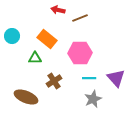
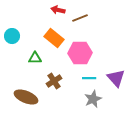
orange rectangle: moved 7 px right, 1 px up
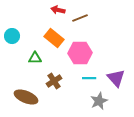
gray star: moved 6 px right, 2 px down
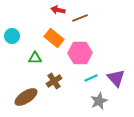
cyan line: moved 2 px right; rotated 24 degrees counterclockwise
brown ellipse: rotated 55 degrees counterclockwise
